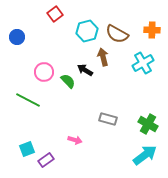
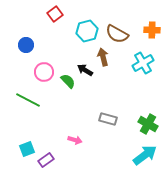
blue circle: moved 9 px right, 8 px down
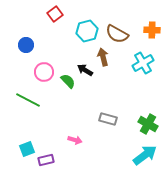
purple rectangle: rotated 21 degrees clockwise
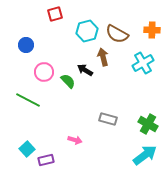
red square: rotated 21 degrees clockwise
cyan square: rotated 21 degrees counterclockwise
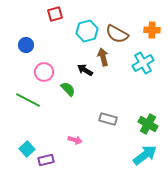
green semicircle: moved 8 px down
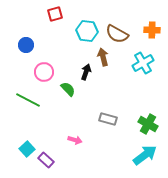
cyan hexagon: rotated 20 degrees clockwise
black arrow: moved 1 px right, 2 px down; rotated 77 degrees clockwise
purple rectangle: rotated 56 degrees clockwise
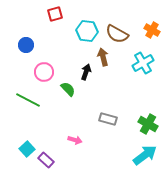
orange cross: rotated 28 degrees clockwise
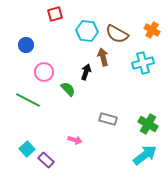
cyan cross: rotated 15 degrees clockwise
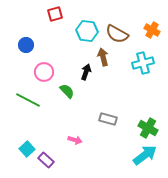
green semicircle: moved 1 px left, 2 px down
green cross: moved 4 px down
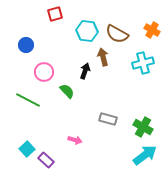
black arrow: moved 1 px left, 1 px up
green cross: moved 5 px left, 1 px up
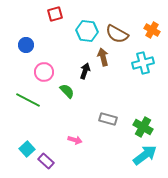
purple rectangle: moved 1 px down
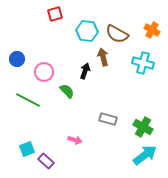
blue circle: moved 9 px left, 14 px down
cyan cross: rotated 30 degrees clockwise
cyan square: rotated 21 degrees clockwise
